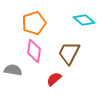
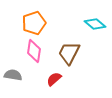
cyan diamond: moved 11 px right, 4 px down
gray semicircle: moved 5 px down
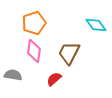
cyan diamond: moved 1 px right, 1 px down; rotated 15 degrees clockwise
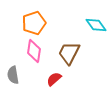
gray semicircle: rotated 108 degrees counterclockwise
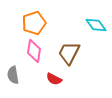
red semicircle: rotated 112 degrees counterclockwise
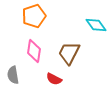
orange pentagon: moved 7 px up
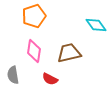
brown trapezoid: rotated 50 degrees clockwise
red semicircle: moved 4 px left
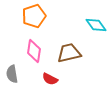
gray semicircle: moved 1 px left, 1 px up
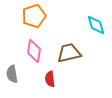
cyan diamond: rotated 20 degrees clockwise
red semicircle: rotated 56 degrees clockwise
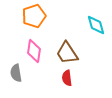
brown trapezoid: moved 2 px left; rotated 110 degrees counterclockwise
gray semicircle: moved 4 px right, 1 px up
red semicircle: moved 17 px right, 1 px up
